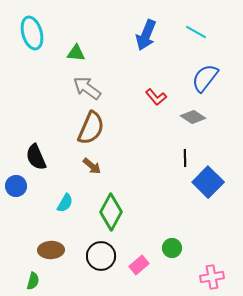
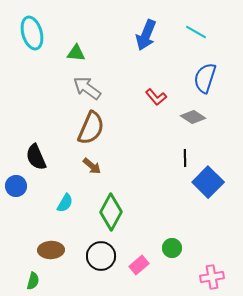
blue semicircle: rotated 20 degrees counterclockwise
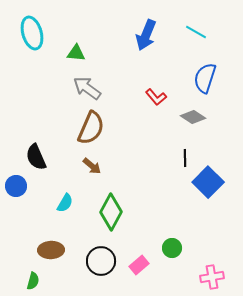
black circle: moved 5 px down
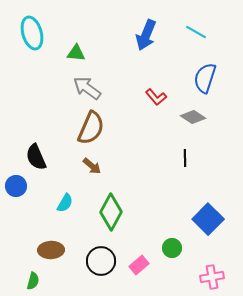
blue square: moved 37 px down
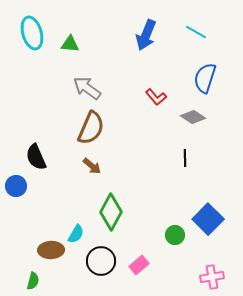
green triangle: moved 6 px left, 9 px up
cyan semicircle: moved 11 px right, 31 px down
green circle: moved 3 px right, 13 px up
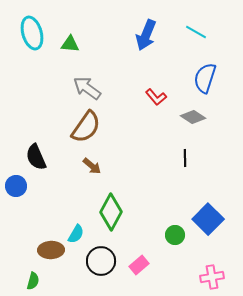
brown semicircle: moved 5 px left, 1 px up; rotated 12 degrees clockwise
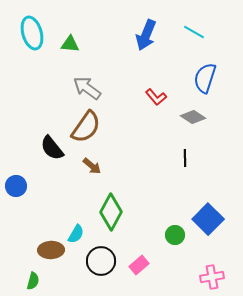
cyan line: moved 2 px left
black semicircle: moved 16 px right, 9 px up; rotated 16 degrees counterclockwise
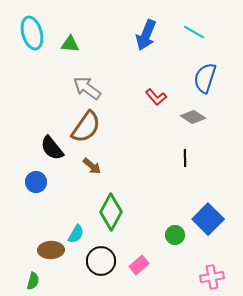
blue circle: moved 20 px right, 4 px up
